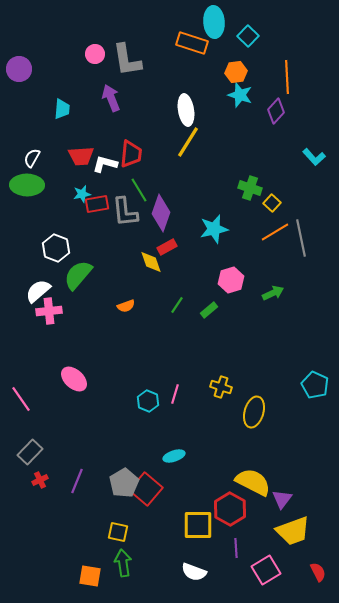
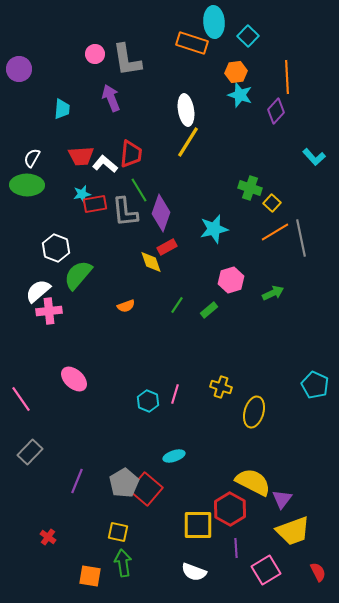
white L-shape at (105, 164): rotated 25 degrees clockwise
red rectangle at (97, 204): moved 2 px left
red cross at (40, 480): moved 8 px right, 57 px down; rotated 28 degrees counterclockwise
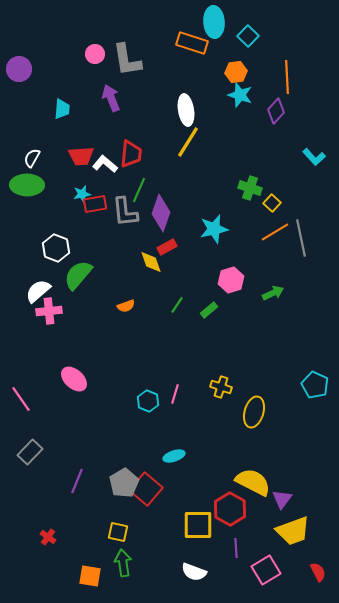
green line at (139, 190): rotated 55 degrees clockwise
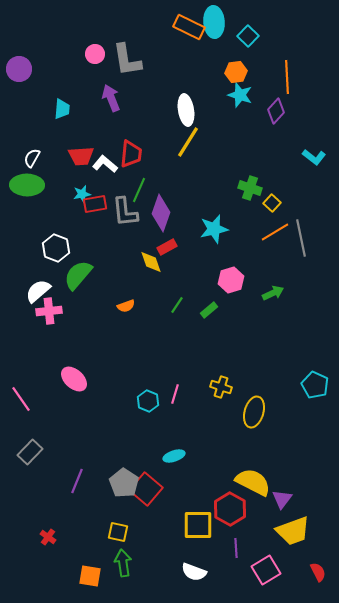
orange rectangle at (192, 43): moved 3 px left, 16 px up; rotated 8 degrees clockwise
cyan L-shape at (314, 157): rotated 10 degrees counterclockwise
gray pentagon at (124, 483): rotated 8 degrees counterclockwise
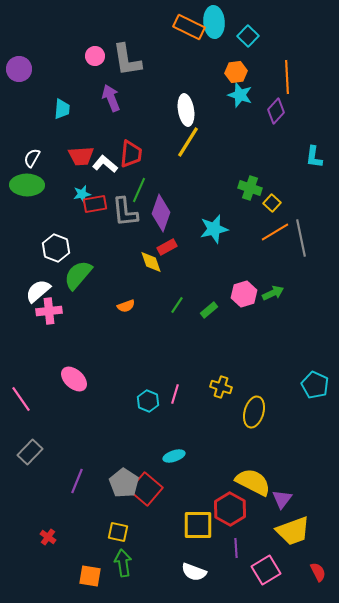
pink circle at (95, 54): moved 2 px down
cyan L-shape at (314, 157): rotated 60 degrees clockwise
pink hexagon at (231, 280): moved 13 px right, 14 px down
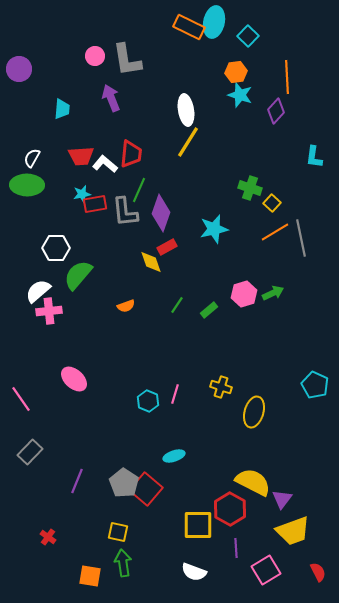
cyan ellipse at (214, 22): rotated 16 degrees clockwise
white hexagon at (56, 248): rotated 20 degrees counterclockwise
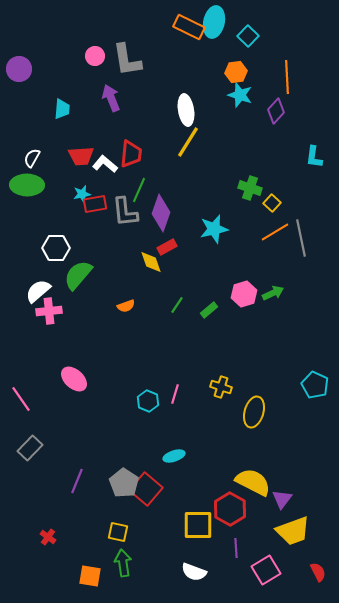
gray rectangle at (30, 452): moved 4 px up
